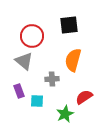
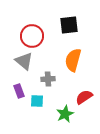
gray cross: moved 4 px left
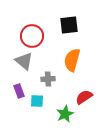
orange semicircle: moved 1 px left
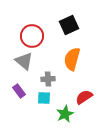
black square: rotated 18 degrees counterclockwise
orange semicircle: moved 1 px up
purple rectangle: rotated 16 degrees counterclockwise
cyan square: moved 7 px right, 3 px up
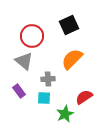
orange semicircle: rotated 30 degrees clockwise
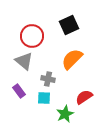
gray cross: rotated 16 degrees clockwise
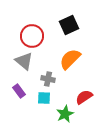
orange semicircle: moved 2 px left
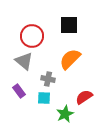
black square: rotated 24 degrees clockwise
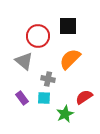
black square: moved 1 px left, 1 px down
red circle: moved 6 px right
purple rectangle: moved 3 px right, 7 px down
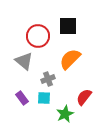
gray cross: rotated 32 degrees counterclockwise
red semicircle: rotated 18 degrees counterclockwise
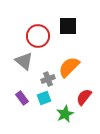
orange semicircle: moved 1 px left, 8 px down
cyan square: rotated 24 degrees counterclockwise
